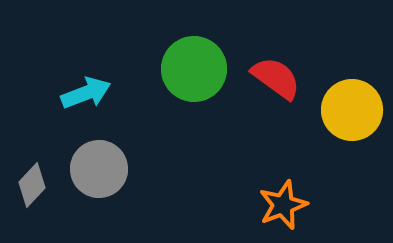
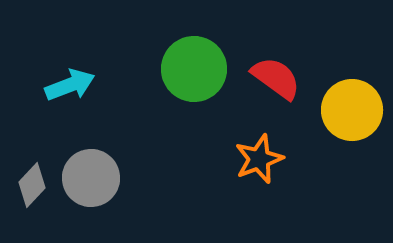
cyan arrow: moved 16 px left, 8 px up
gray circle: moved 8 px left, 9 px down
orange star: moved 24 px left, 46 px up
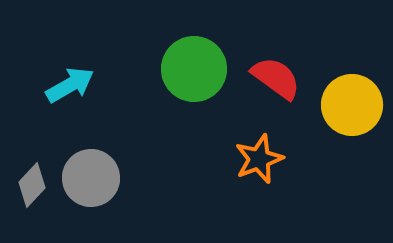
cyan arrow: rotated 9 degrees counterclockwise
yellow circle: moved 5 px up
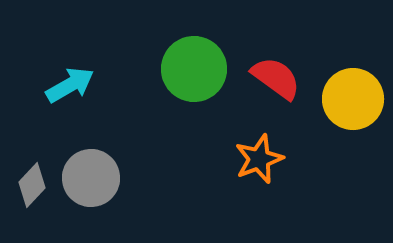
yellow circle: moved 1 px right, 6 px up
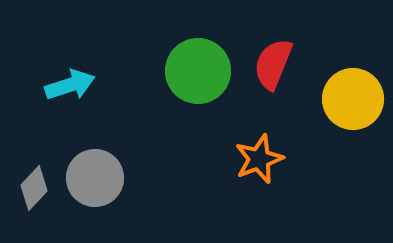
green circle: moved 4 px right, 2 px down
red semicircle: moved 3 px left, 14 px up; rotated 104 degrees counterclockwise
cyan arrow: rotated 12 degrees clockwise
gray circle: moved 4 px right
gray diamond: moved 2 px right, 3 px down
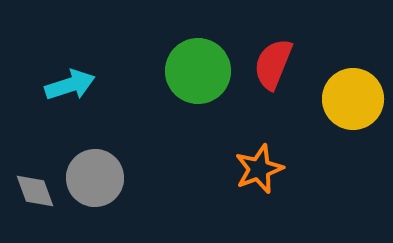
orange star: moved 10 px down
gray diamond: moved 1 px right, 3 px down; rotated 63 degrees counterclockwise
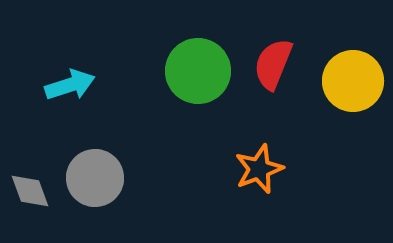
yellow circle: moved 18 px up
gray diamond: moved 5 px left
